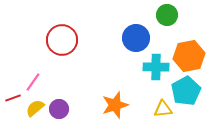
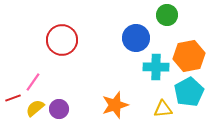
cyan pentagon: moved 3 px right, 1 px down
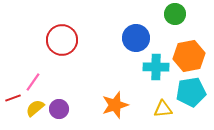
green circle: moved 8 px right, 1 px up
cyan pentagon: moved 2 px right; rotated 20 degrees clockwise
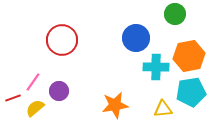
orange star: rotated 8 degrees clockwise
purple circle: moved 18 px up
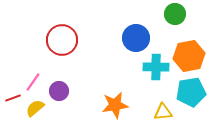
yellow triangle: moved 3 px down
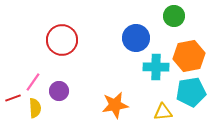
green circle: moved 1 px left, 2 px down
yellow semicircle: rotated 126 degrees clockwise
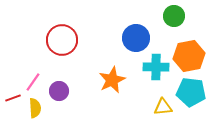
cyan pentagon: rotated 16 degrees clockwise
orange star: moved 3 px left, 25 px up; rotated 16 degrees counterclockwise
yellow triangle: moved 5 px up
